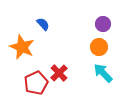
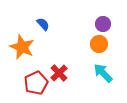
orange circle: moved 3 px up
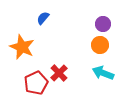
blue semicircle: moved 6 px up; rotated 96 degrees counterclockwise
orange circle: moved 1 px right, 1 px down
cyan arrow: rotated 25 degrees counterclockwise
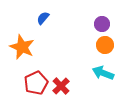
purple circle: moved 1 px left
orange circle: moved 5 px right
red cross: moved 2 px right, 13 px down
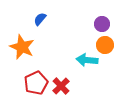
blue semicircle: moved 3 px left, 1 px down
cyan arrow: moved 16 px left, 13 px up; rotated 15 degrees counterclockwise
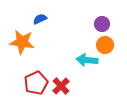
blue semicircle: rotated 24 degrees clockwise
orange star: moved 5 px up; rotated 15 degrees counterclockwise
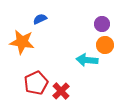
red cross: moved 5 px down
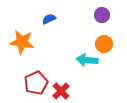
blue semicircle: moved 9 px right
purple circle: moved 9 px up
orange circle: moved 1 px left, 1 px up
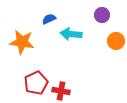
orange circle: moved 12 px right, 3 px up
cyan arrow: moved 16 px left, 26 px up
red cross: rotated 36 degrees counterclockwise
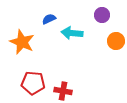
cyan arrow: moved 1 px right, 1 px up
orange star: rotated 15 degrees clockwise
red pentagon: moved 3 px left; rotated 30 degrees clockwise
red cross: moved 2 px right
